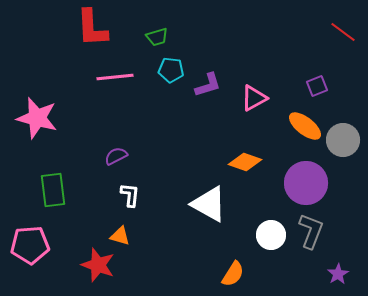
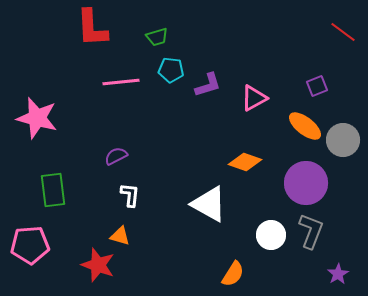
pink line: moved 6 px right, 5 px down
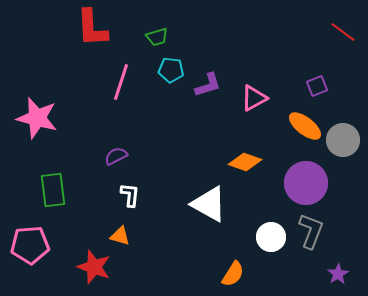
pink line: rotated 66 degrees counterclockwise
white circle: moved 2 px down
red star: moved 4 px left, 2 px down
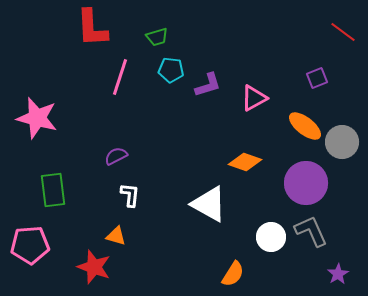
pink line: moved 1 px left, 5 px up
purple square: moved 8 px up
gray circle: moved 1 px left, 2 px down
gray L-shape: rotated 45 degrees counterclockwise
orange triangle: moved 4 px left
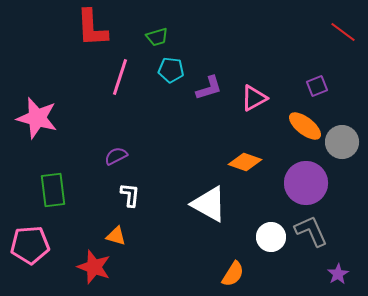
purple square: moved 8 px down
purple L-shape: moved 1 px right, 3 px down
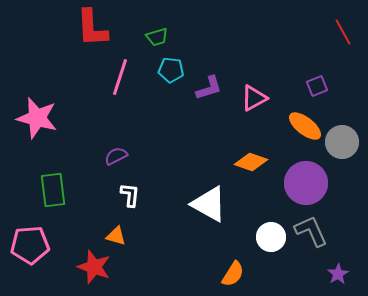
red line: rotated 24 degrees clockwise
orange diamond: moved 6 px right
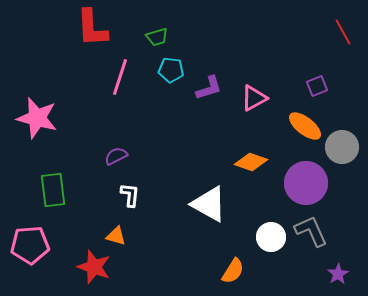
gray circle: moved 5 px down
orange semicircle: moved 3 px up
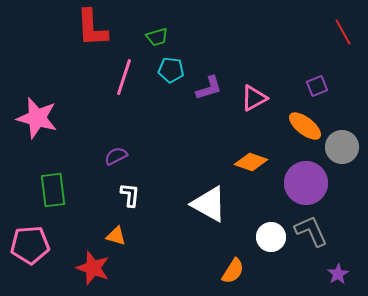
pink line: moved 4 px right
red star: moved 1 px left, 1 px down
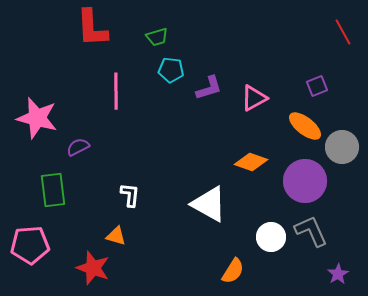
pink line: moved 8 px left, 14 px down; rotated 18 degrees counterclockwise
purple semicircle: moved 38 px left, 9 px up
purple circle: moved 1 px left, 2 px up
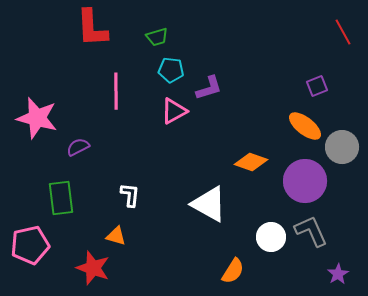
pink triangle: moved 80 px left, 13 px down
green rectangle: moved 8 px right, 8 px down
pink pentagon: rotated 9 degrees counterclockwise
